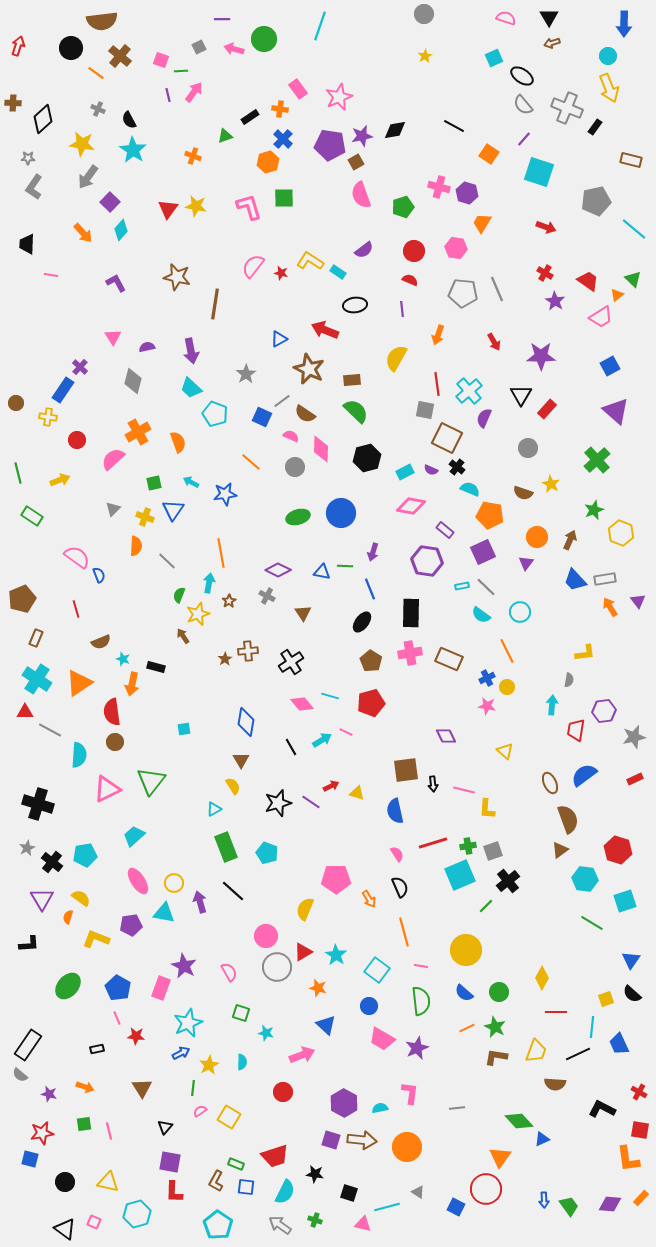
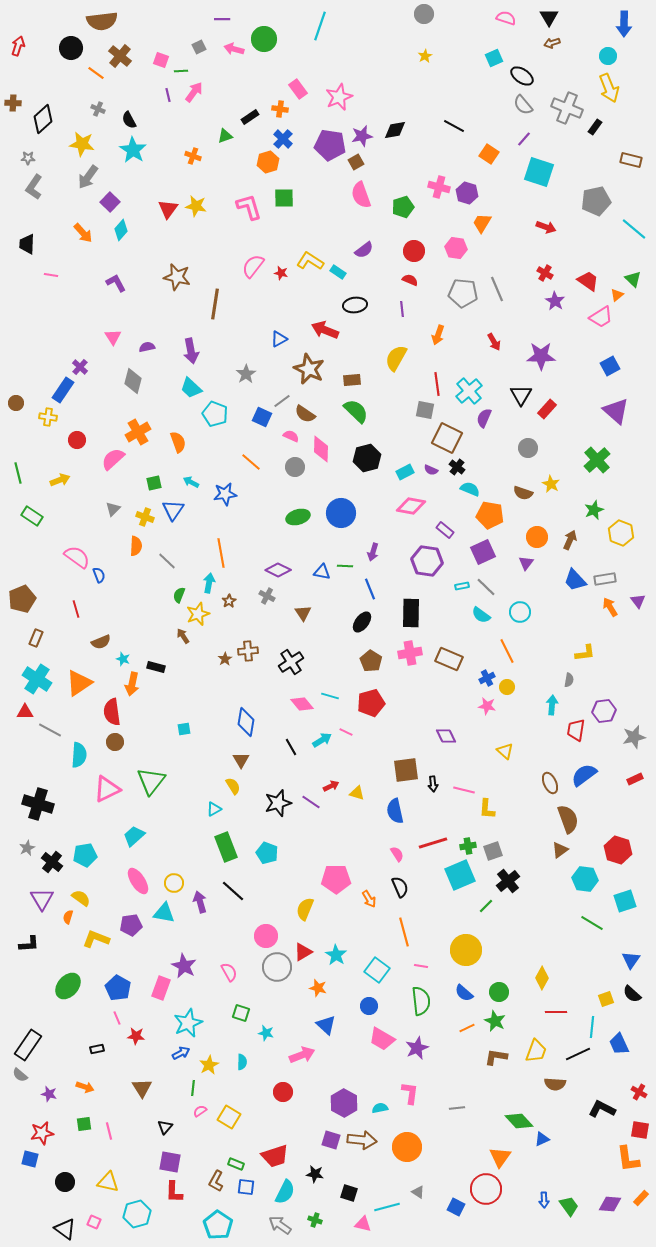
green star at (495, 1027): moved 6 px up
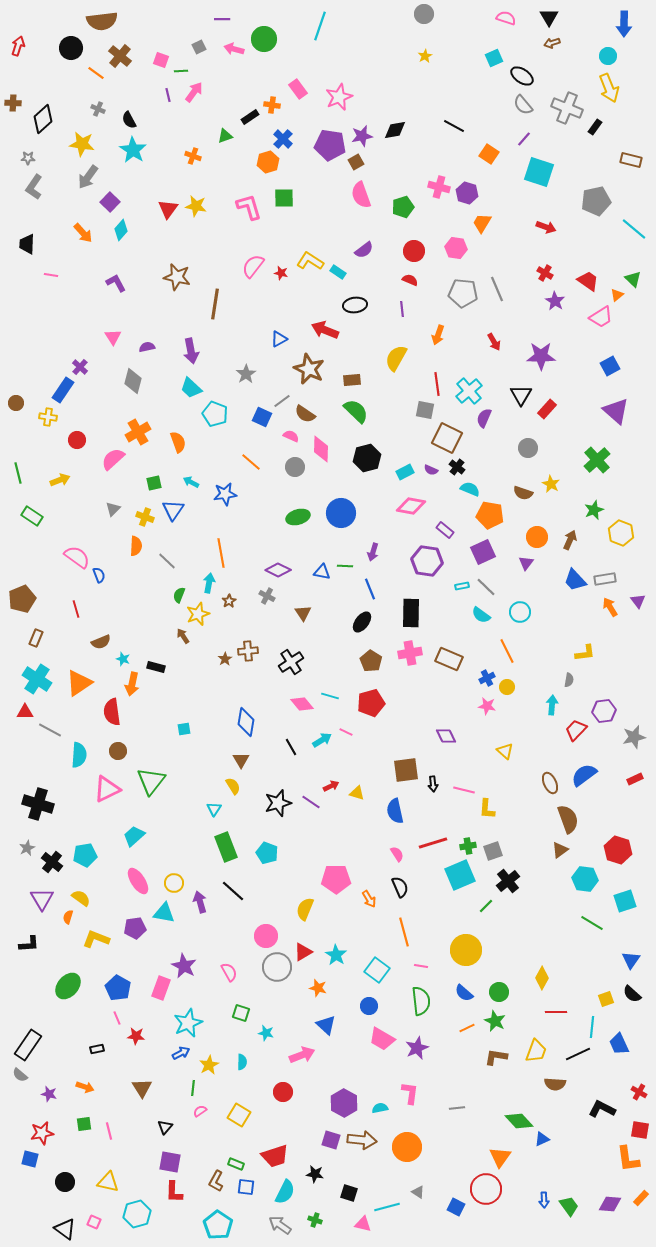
orange cross at (280, 109): moved 8 px left, 4 px up
red trapezoid at (576, 730): rotated 35 degrees clockwise
brown circle at (115, 742): moved 3 px right, 9 px down
cyan triangle at (214, 809): rotated 28 degrees counterclockwise
purple pentagon at (131, 925): moved 4 px right, 3 px down
yellow square at (229, 1117): moved 10 px right, 2 px up
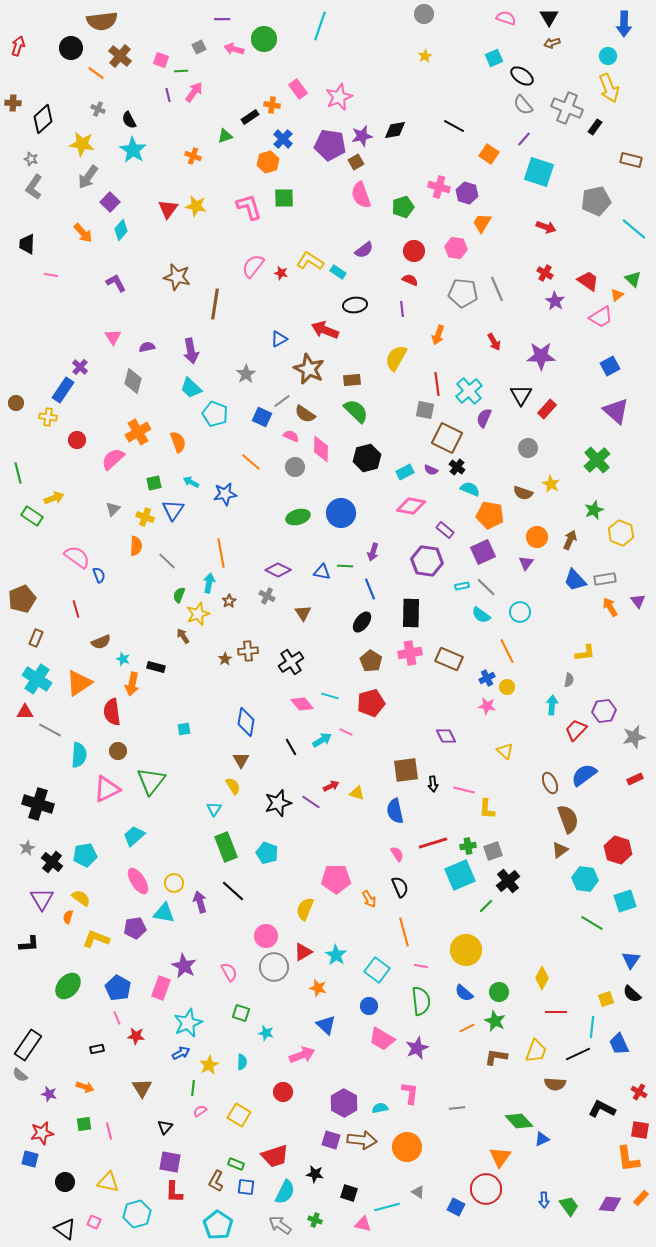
gray star at (28, 158): moved 3 px right, 1 px down; rotated 16 degrees clockwise
yellow arrow at (60, 480): moved 6 px left, 18 px down
gray circle at (277, 967): moved 3 px left
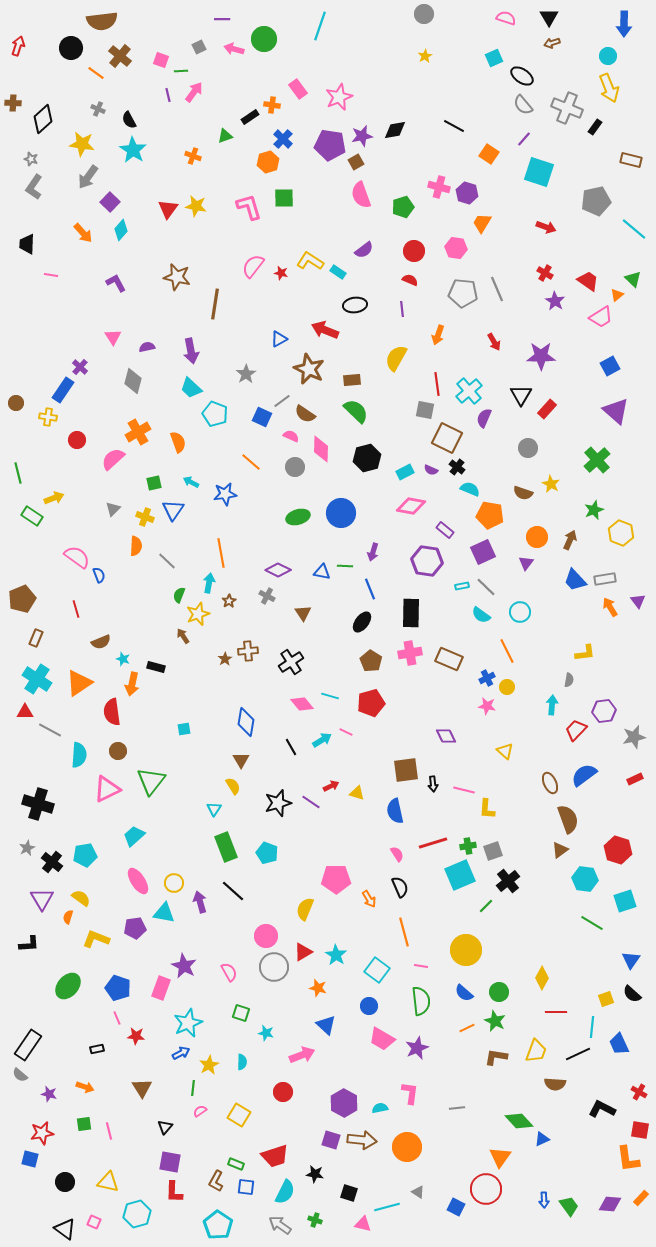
blue pentagon at (118, 988): rotated 10 degrees counterclockwise
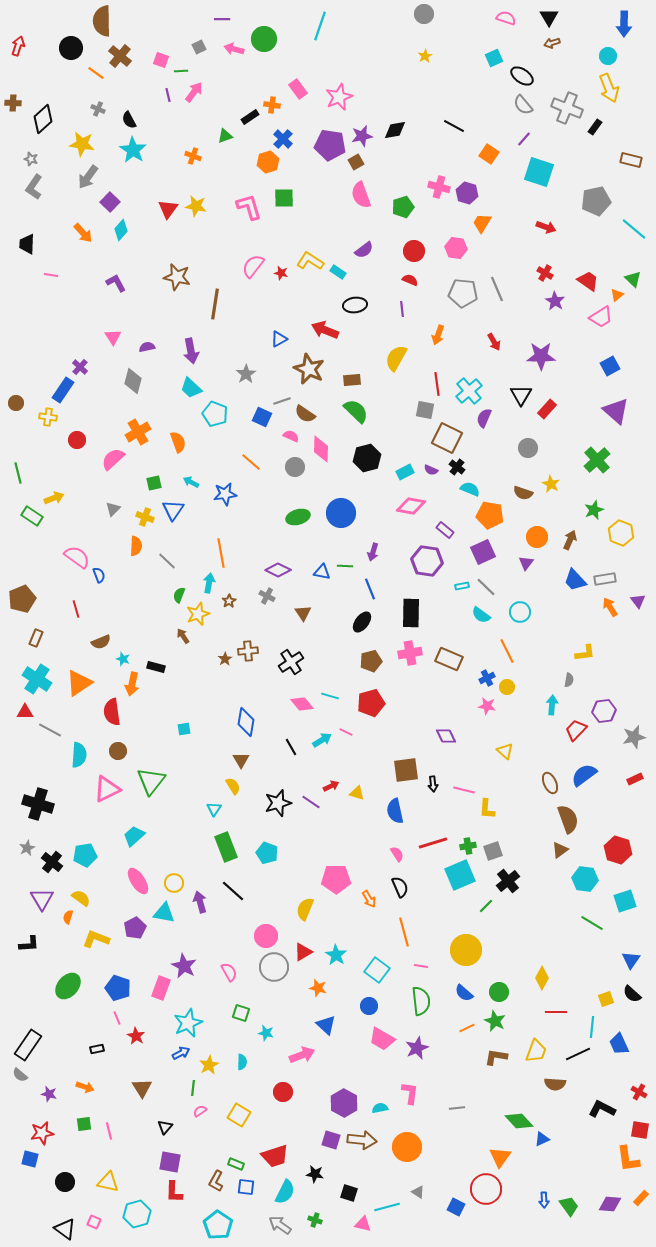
brown semicircle at (102, 21): rotated 96 degrees clockwise
gray line at (282, 401): rotated 18 degrees clockwise
brown pentagon at (371, 661): rotated 25 degrees clockwise
purple pentagon at (135, 928): rotated 20 degrees counterclockwise
red star at (136, 1036): rotated 24 degrees clockwise
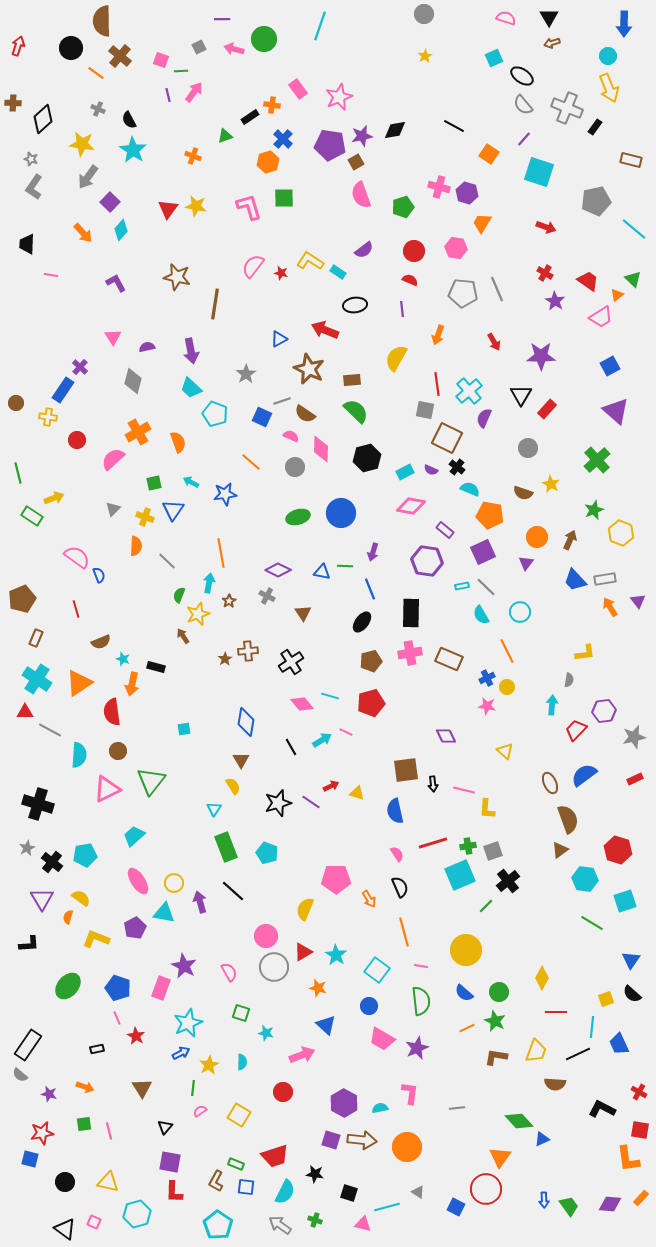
cyan semicircle at (481, 615): rotated 24 degrees clockwise
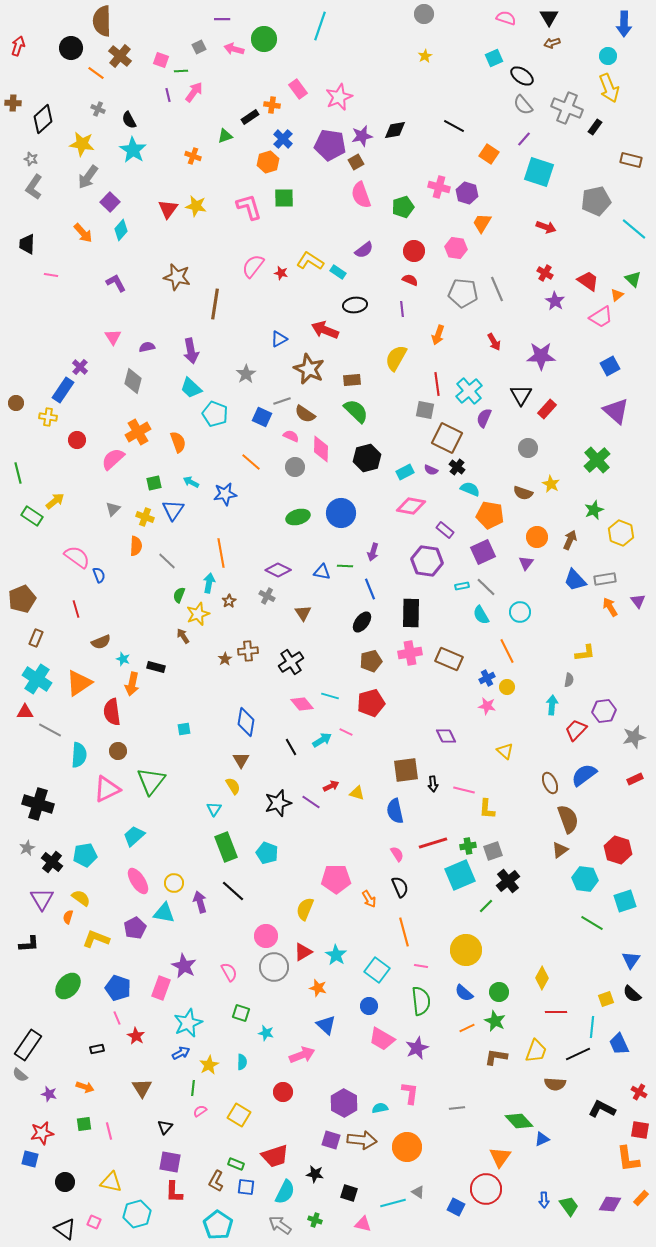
yellow arrow at (54, 498): moved 1 px right, 3 px down; rotated 18 degrees counterclockwise
yellow triangle at (108, 1182): moved 3 px right
cyan line at (387, 1207): moved 6 px right, 4 px up
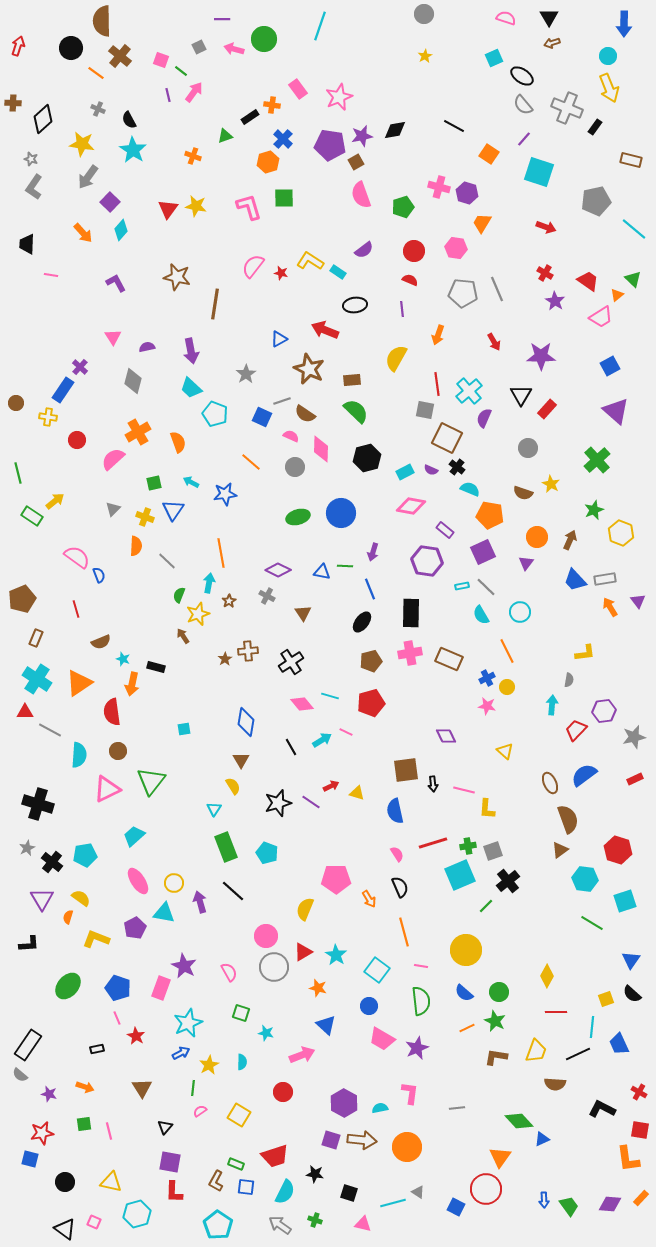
green line at (181, 71): rotated 40 degrees clockwise
yellow diamond at (542, 978): moved 5 px right, 2 px up
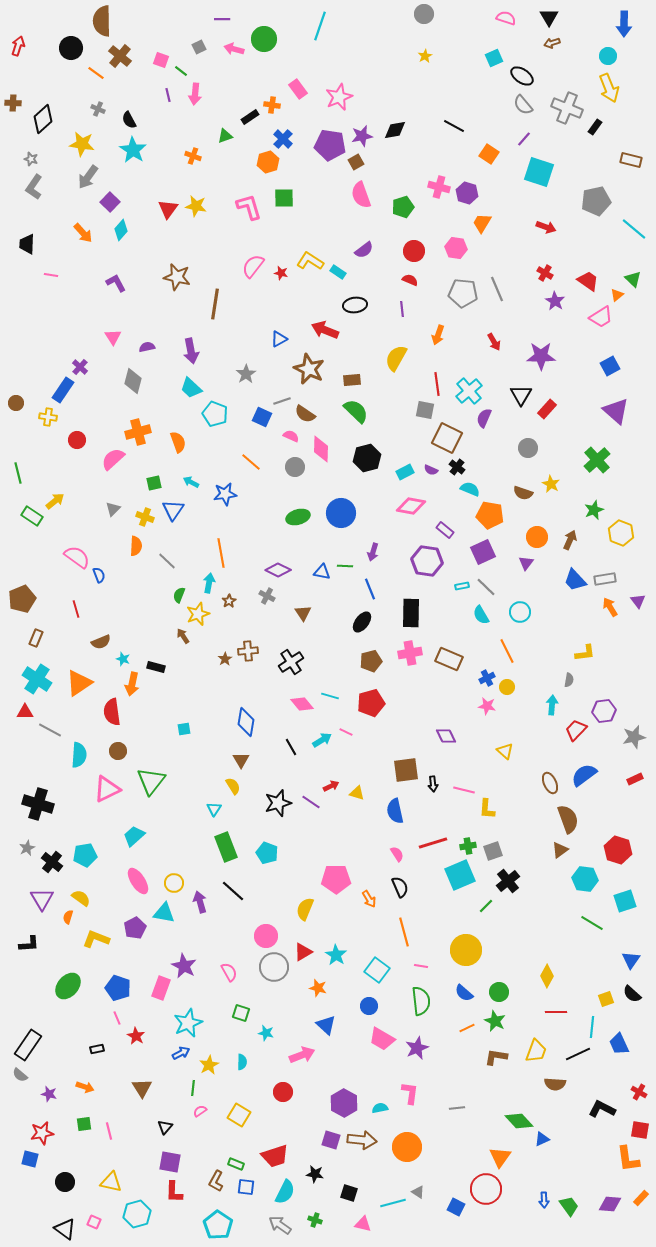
pink arrow at (194, 92): moved 1 px right, 2 px down; rotated 150 degrees clockwise
orange cross at (138, 432): rotated 15 degrees clockwise
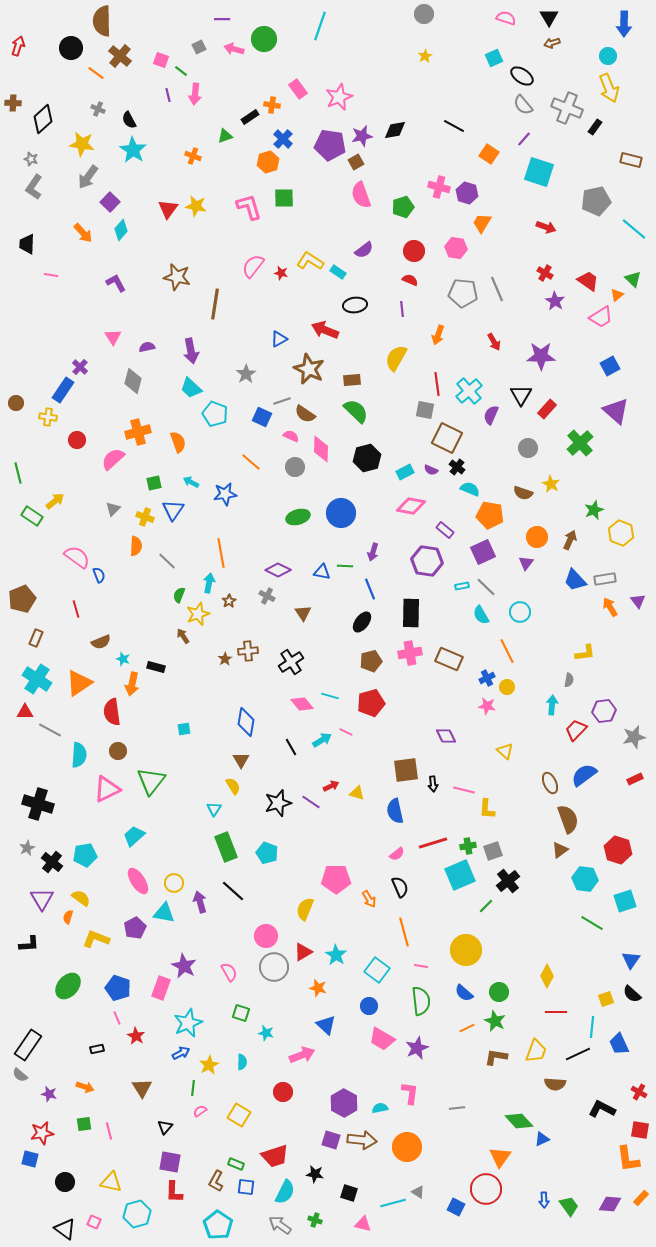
purple semicircle at (484, 418): moved 7 px right, 3 px up
green cross at (597, 460): moved 17 px left, 17 px up
pink semicircle at (397, 854): rotated 84 degrees clockwise
